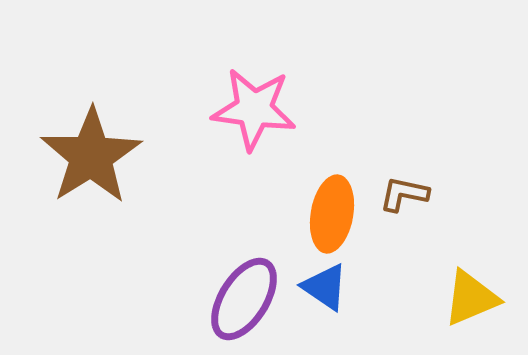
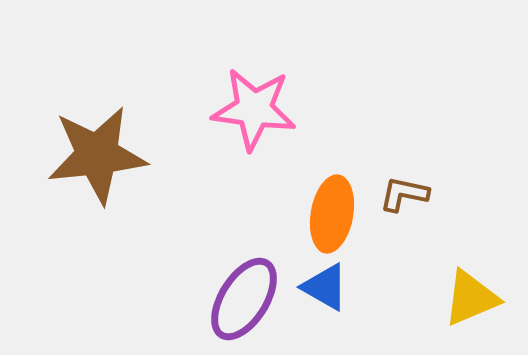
brown star: moved 6 px right, 1 px up; rotated 26 degrees clockwise
blue triangle: rotated 4 degrees counterclockwise
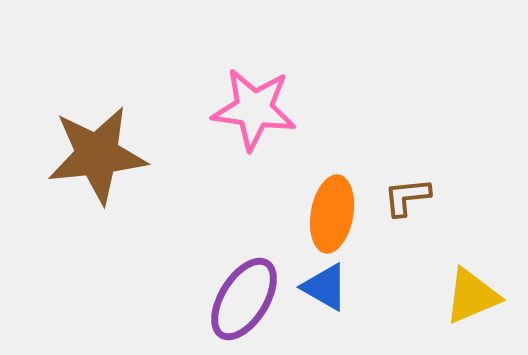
brown L-shape: moved 3 px right, 3 px down; rotated 18 degrees counterclockwise
yellow triangle: moved 1 px right, 2 px up
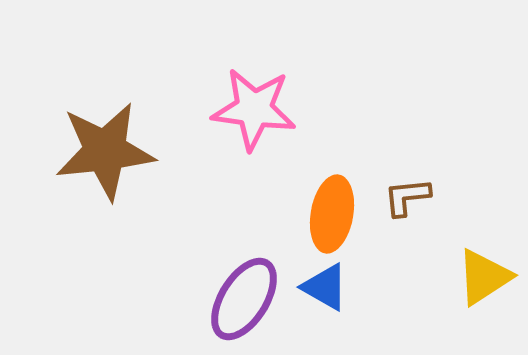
brown star: moved 8 px right, 4 px up
yellow triangle: moved 12 px right, 19 px up; rotated 10 degrees counterclockwise
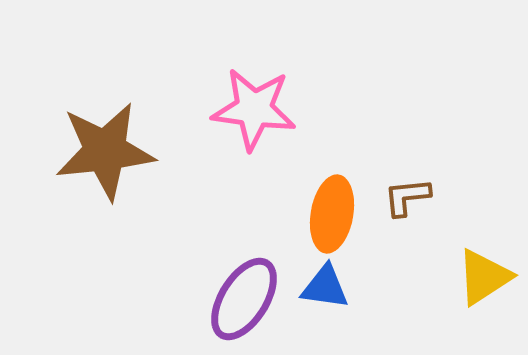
blue triangle: rotated 22 degrees counterclockwise
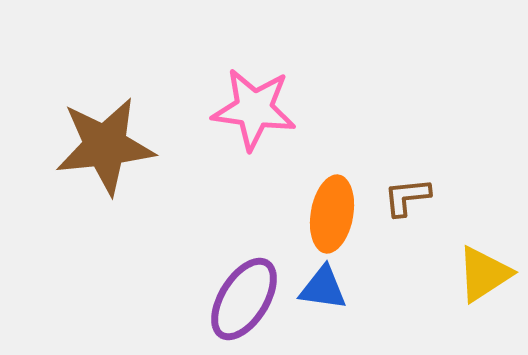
brown star: moved 5 px up
yellow triangle: moved 3 px up
blue triangle: moved 2 px left, 1 px down
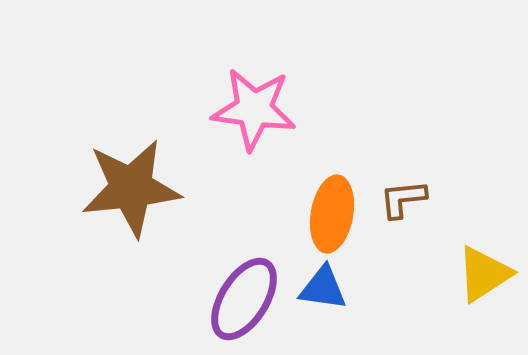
brown star: moved 26 px right, 42 px down
brown L-shape: moved 4 px left, 2 px down
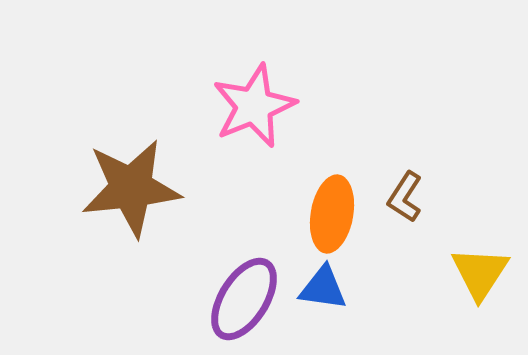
pink star: moved 3 px up; rotated 30 degrees counterclockwise
brown L-shape: moved 2 px right, 2 px up; rotated 51 degrees counterclockwise
yellow triangle: moved 4 px left, 1 px up; rotated 24 degrees counterclockwise
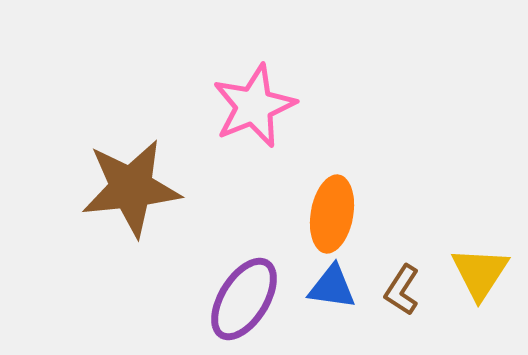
brown L-shape: moved 3 px left, 93 px down
blue triangle: moved 9 px right, 1 px up
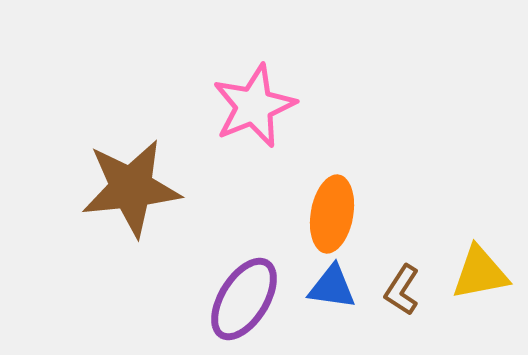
yellow triangle: rotated 46 degrees clockwise
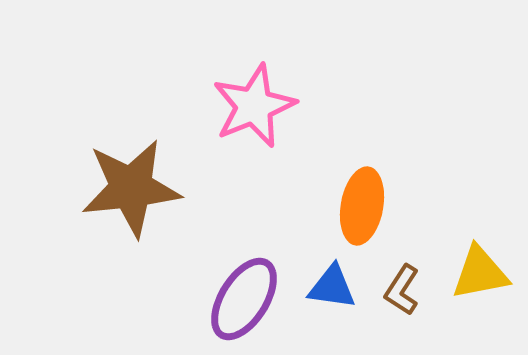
orange ellipse: moved 30 px right, 8 px up
